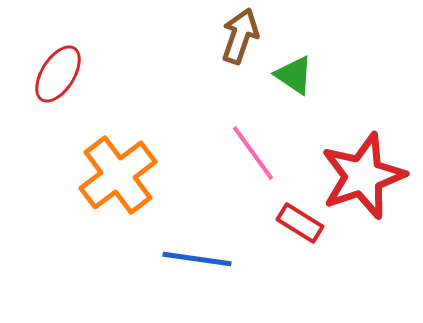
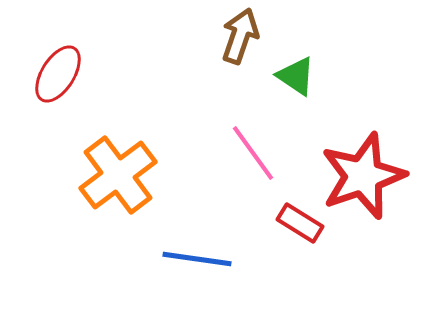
green triangle: moved 2 px right, 1 px down
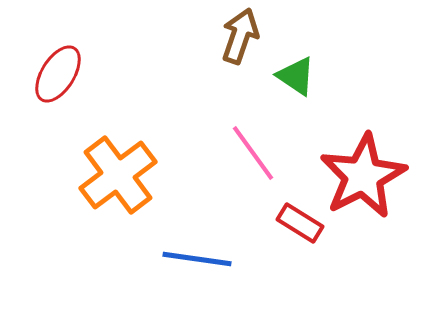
red star: rotated 8 degrees counterclockwise
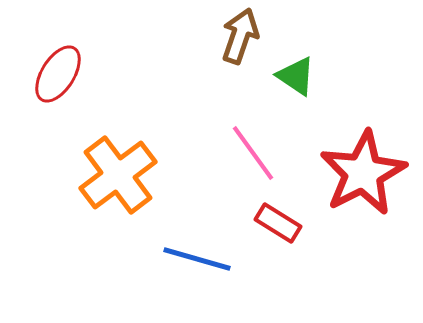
red star: moved 3 px up
red rectangle: moved 22 px left
blue line: rotated 8 degrees clockwise
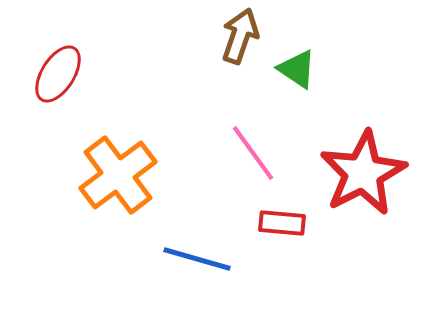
green triangle: moved 1 px right, 7 px up
red rectangle: moved 4 px right; rotated 27 degrees counterclockwise
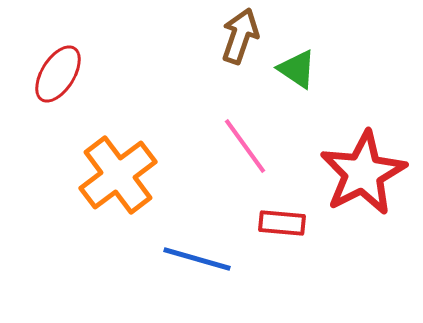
pink line: moved 8 px left, 7 px up
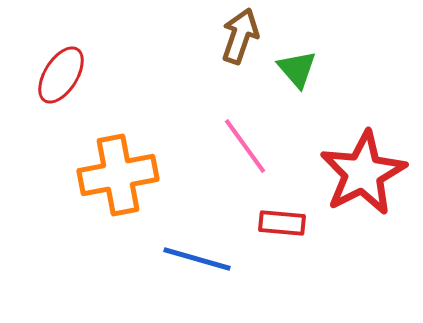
green triangle: rotated 15 degrees clockwise
red ellipse: moved 3 px right, 1 px down
orange cross: rotated 26 degrees clockwise
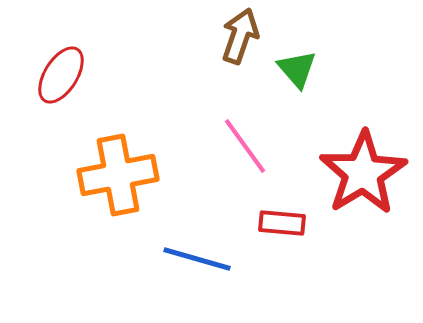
red star: rotated 4 degrees counterclockwise
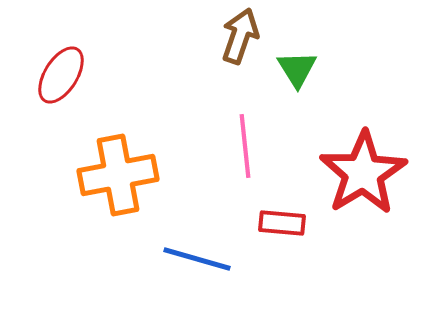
green triangle: rotated 9 degrees clockwise
pink line: rotated 30 degrees clockwise
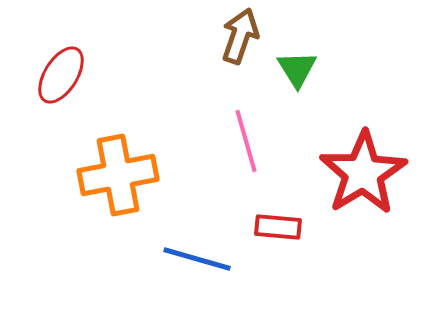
pink line: moved 1 px right, 5 px up; rotated 10 degrees counterclockwise
red rectangle: moved 4 px left, 4 px down
